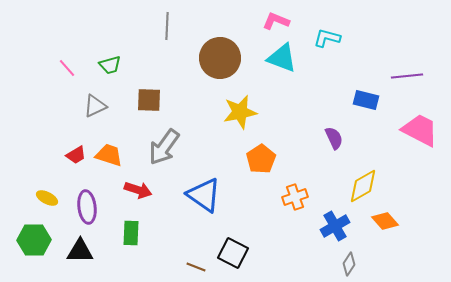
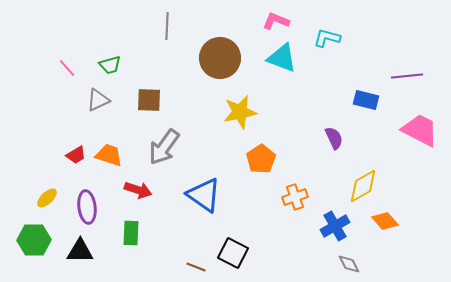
gray triangle: moved 3 px right, 6 px up
yellow ellipse: rotated 70 degrees counterclockwise
gray diamond: rotated 60 degrees counterclockwise
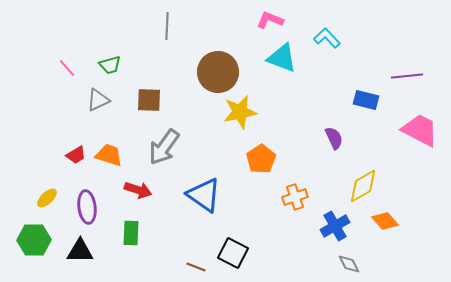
pink L-shape: moved 6 px left, 1 px up
cyan L-shape: rotated 32 degrees clockwise
brown circle: moved 2 px left, 14 px down
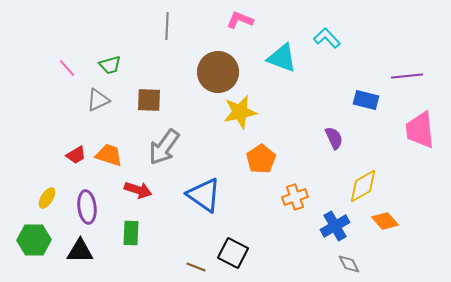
pink L-shape: moved 30 px left
pink trapezoid: rotated 123 degrees counterclockwise
yellow ellipse: rotated 15 degrees counterclockwise
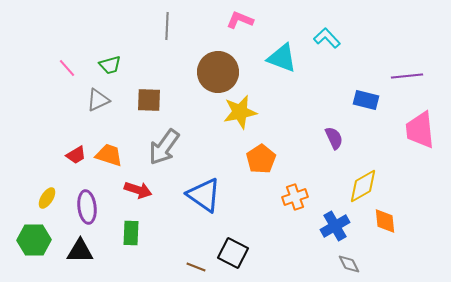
orange diamond: rotated 36 degrees clockwise
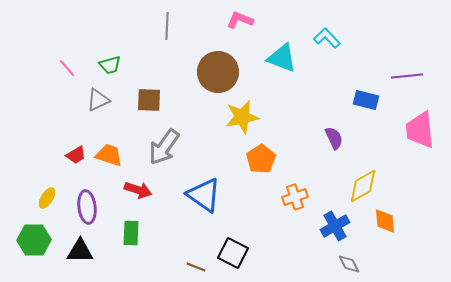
yellow star: moved 2 px right, 5 px down
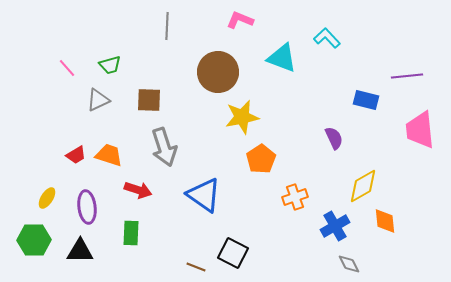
gray arrow: rotated 54 degrees counterclockwise
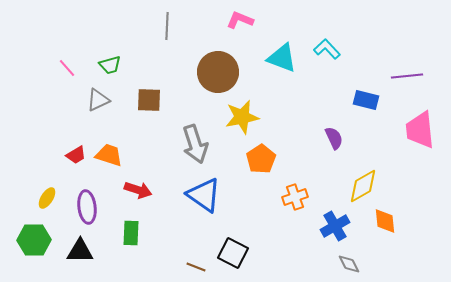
cyan L-shape: moved 11 px down
gray arrow: moved 31 px right, 3 px up
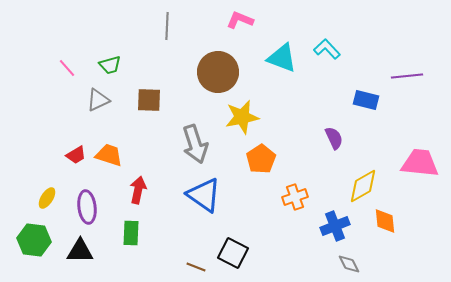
pink trapezoid: moved 33 px down; rotated 102 degrees clockwise
red arrow: rotated 96 degrees counterclockwise
blue cross: rotated 8 degrees clockwise
green hexagon: rotated 8 degrees clockwise
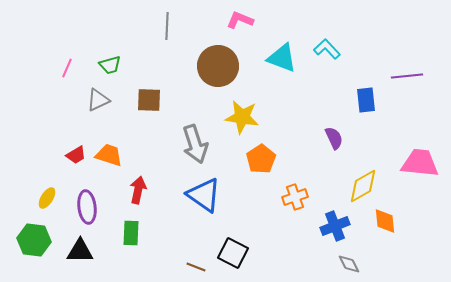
pink line: rotated 66 degrees clockwise
brown circle: moved 6 px up
blue rectangle: rotated 70 degrees clockwise
yellow star: rotated 20 degrees clockwise
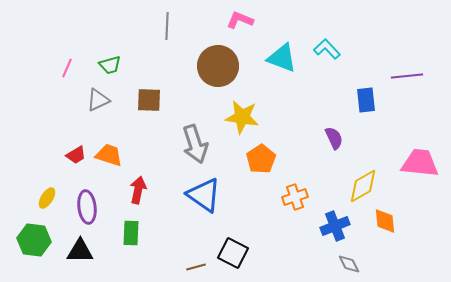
brown line: rotated 36 degrees counterclockwise
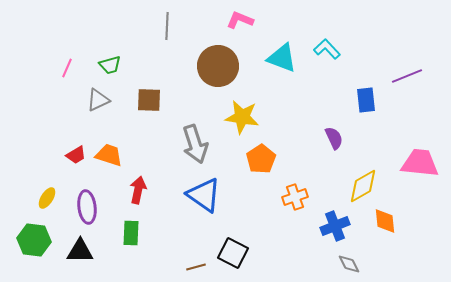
purple line: rotated 16 degrees counterclockwise
